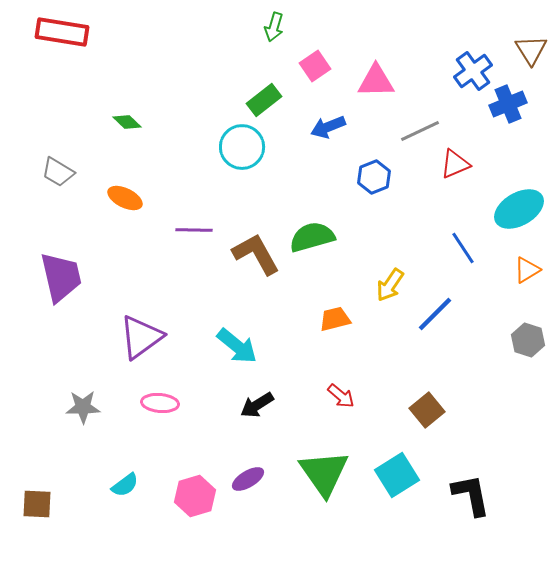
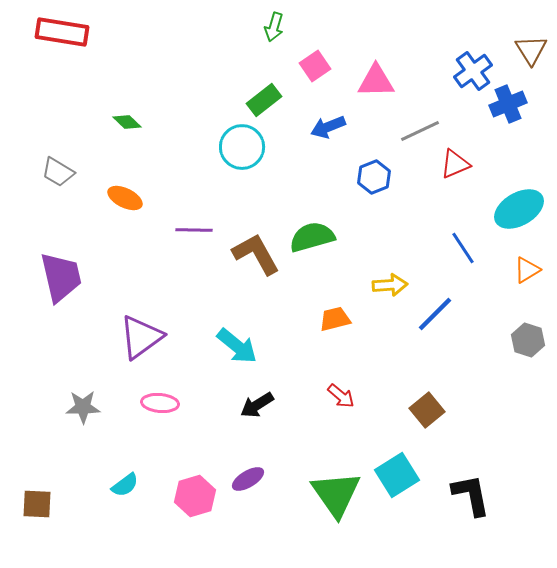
yellow arrow at (390, 285): rotated 128 degrees counterclockwise
green triangle at (324, 473): moved 12 px right, 21 px down
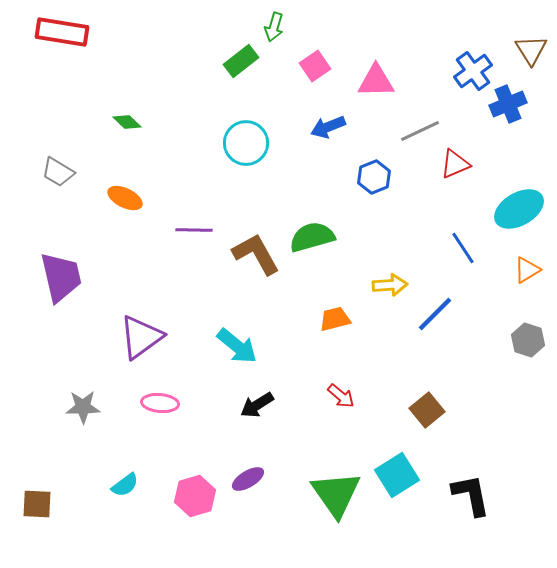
green rectangle at (264, 100): moved 23 px left, 39 px up
cyan circle at (242, 147): moved 4 px right, 4 px up
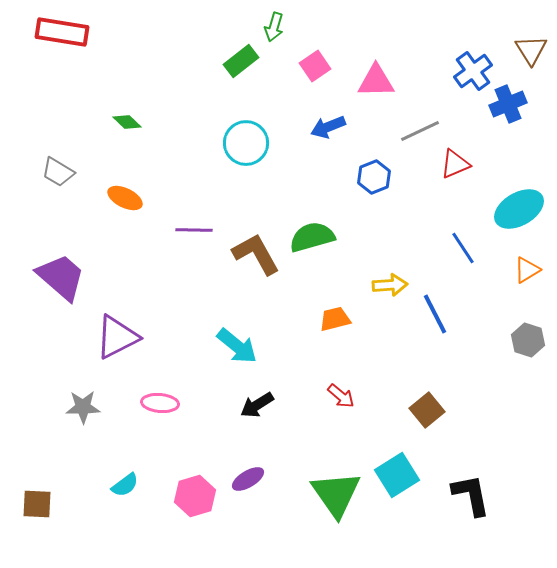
purple trapezoid at (61, 277): rotated 36 degrees counterclockwise
blue line at (435, 314): rotated 72 degrees counterclockwise
purple triangle at (141, 337): moved 24 px left; rotated 9 degrees clockwise
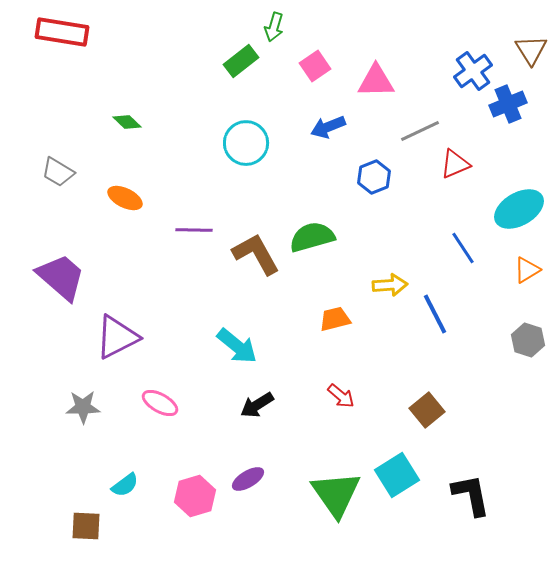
pink ellipse at (160, 403): rotated 24 degrees clockwise
brown square at (37, 504): moved 49 px right, 22 px down
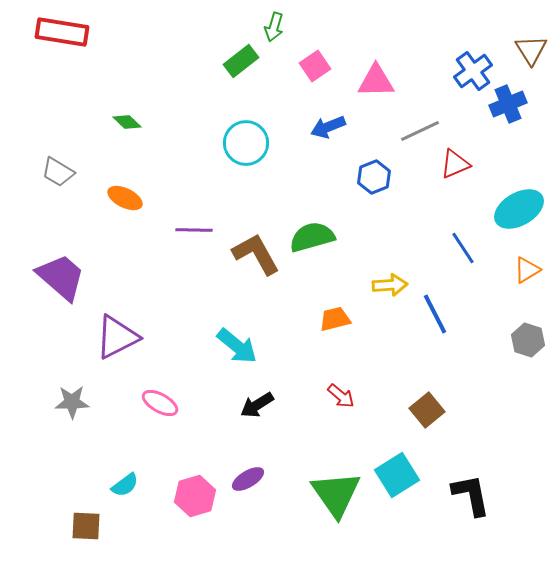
gray star at (83, 407): moved 11 px left, 5 px up
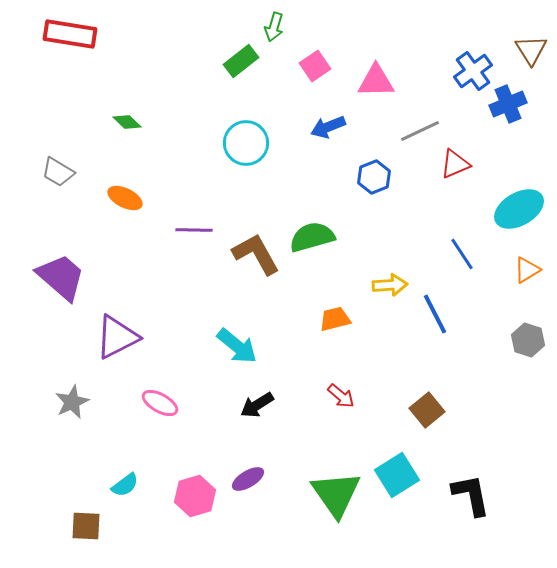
red rectangle at (62, 32): moved 8 px right, 2 px down
blue line at (463, 248): moved 1 px left, 6 px down
gray star at (72, 402): rotated 24 degrees counterclockwise
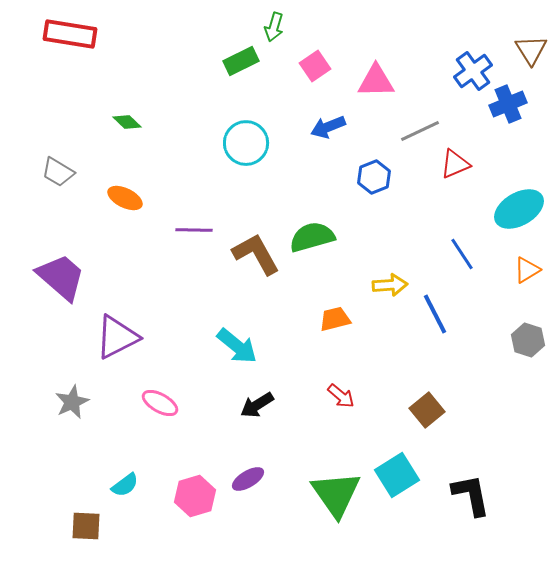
green rectangle at (241, 61): rotated 12 degrees clockwise
